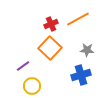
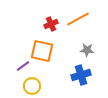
orange square: moved 8 px left, 3 px down; rotated 30 degrees counterclockwise
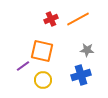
red cross: moved 5 px up
yellow circle: moved 11 px right, 6 px up
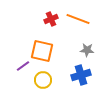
orange line: rotated 50 degrees clockwise
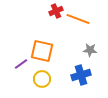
red cross: moved 5 px right, 8 px up
gray star: moved 3 px right
purple line: moved 2 px left, 2 px up
yellow circle: moved 1 px left, 1 px up
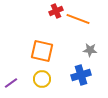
purple line: moved 10 px left, 19 px down
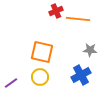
orange line: rotated 15 degrees counterclockwise
orange square: moved 1 px down
blue cross: rotated 12 degrees counterclockwise
yellow circle: moved 2 px left, 2 px up
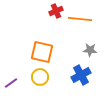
orange line: moved 2 px right
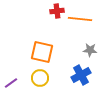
red cross: moved 1 px right; rotated 16 degrees clockwise
yellow circle: moved 1 px down
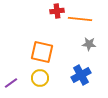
gray star: moved 1 px left, 6 px up
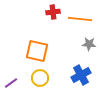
red cross: moved 4 px left, 1 px down
orange square: moved 5 px left, 1 px up
